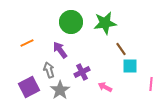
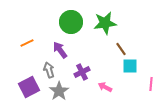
gray star: moved 1 px left, 1 px down
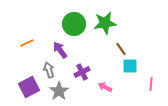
green circle: moved 3 px right, 2 px down
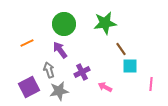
green circle: moved 10 px left
gray star: rotated 24 degrees clockwise
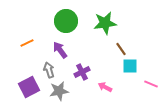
green circle: moved 2 px right, 3 px up
pink line: rotated 72 degrees counterclockwise
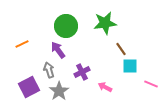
green circle: moved 5 px down
orange line: moved 5 px left, 1 px down
purple arrow: moved 2 px left
gray star: rotated 24 degrees counterclockwise
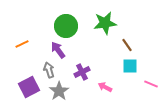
brown line: moved 6 px right, 4 px up
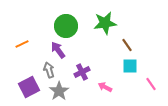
pink line: rotated 32 degrees clockwise
